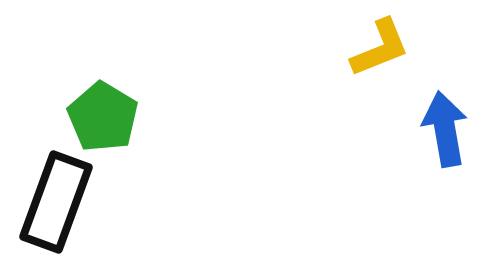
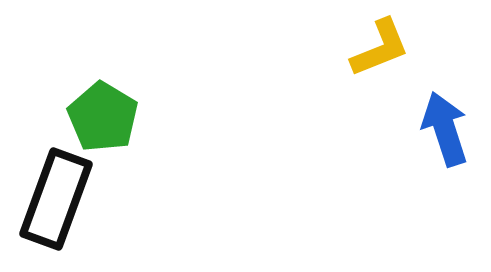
blue arrow: rotated 8 degrees counterclockwise
black rectangle: moved 3 px up
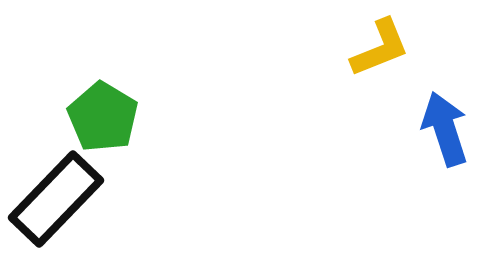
black rectangle: rotated 24 degrees clockwise
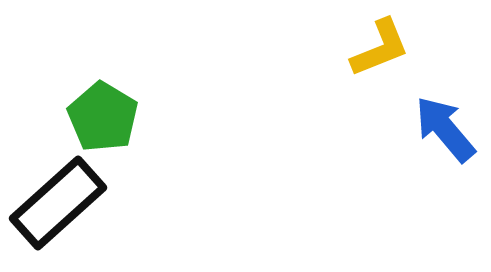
blue arrow: rotated 22 degrees counterclockwise
black rectangle: moved 2 px right, 4 px down; rotated 4 degrees clockwise
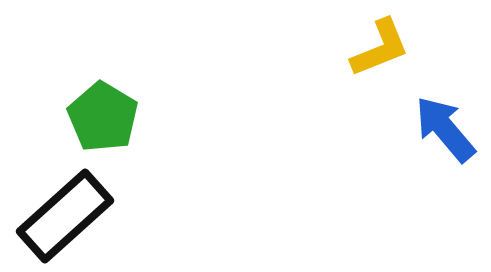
black rectangle: moved 7 px right, 13 px down
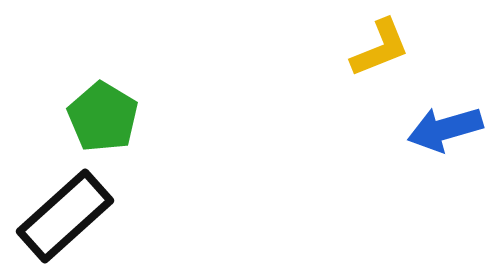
blue arrow: rotated 66 degrees counterclockwise
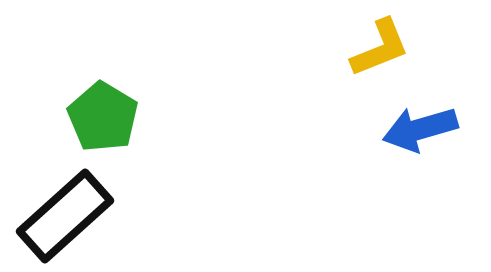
blue arrow: moved 25 px left
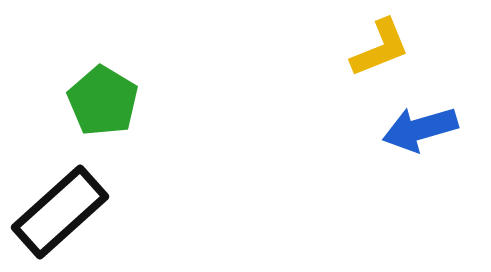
green pentagon: moved 16 px up
black rectangle: moved 5 px left, 4 px up
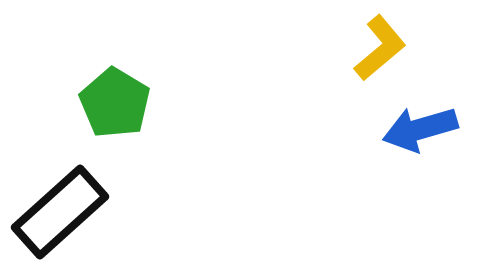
yellow L-shape: rotated 18 degrees counterclockwise
green pentagon: moved 12 px right, 2 px down
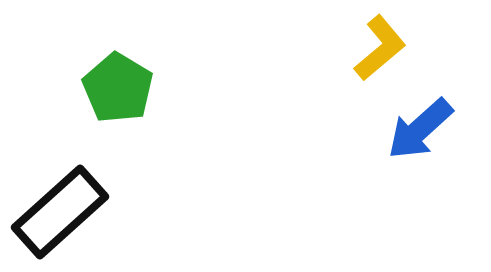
green pentagon: moved 3 px right, 15 px up
blue arrow: rotated 26 degrees counterclockwise
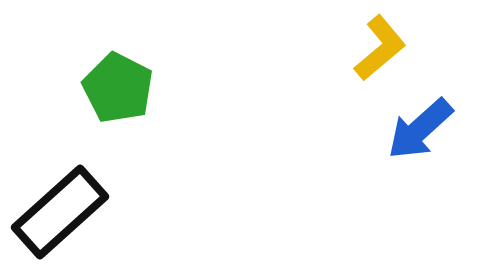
green pentagon: rotated 4 degrees counterclockwise
